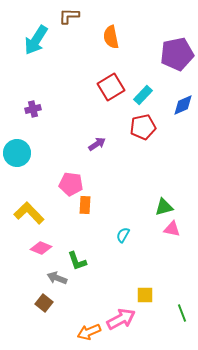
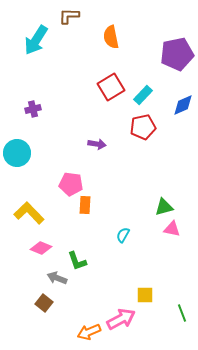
purple arrow: rotated 42 degrees clockwise
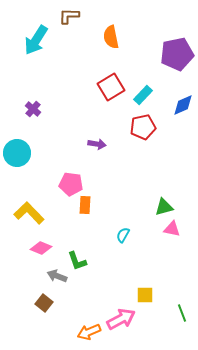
purple cross: rotated 35 degrees counterclockwise
gray arrow: moved 2 px up
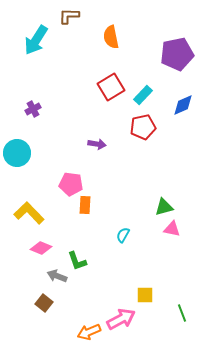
purple cross: rotated 21 degrees clockwise
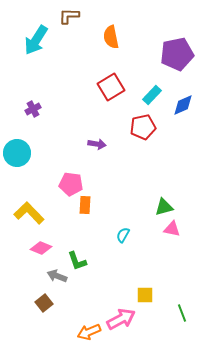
cyan rectangle: moved 9 px right
brown square: rotated 12 degrees clockwise
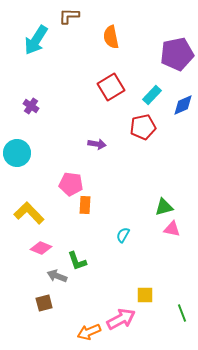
purple cross: moved 2 px left, 3 px up; rotated 28 degrees counterclockwise
brown square: rotated 24 degrees clockwise
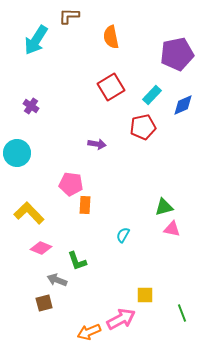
gray arrow: moved 4 px down
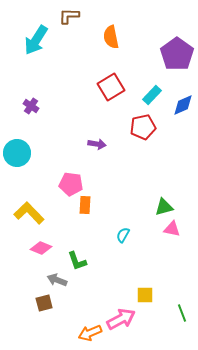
purple pentagon: rotated 24 degrees counterclockwise
orange arrow: moved 1 px right, 1 px down
